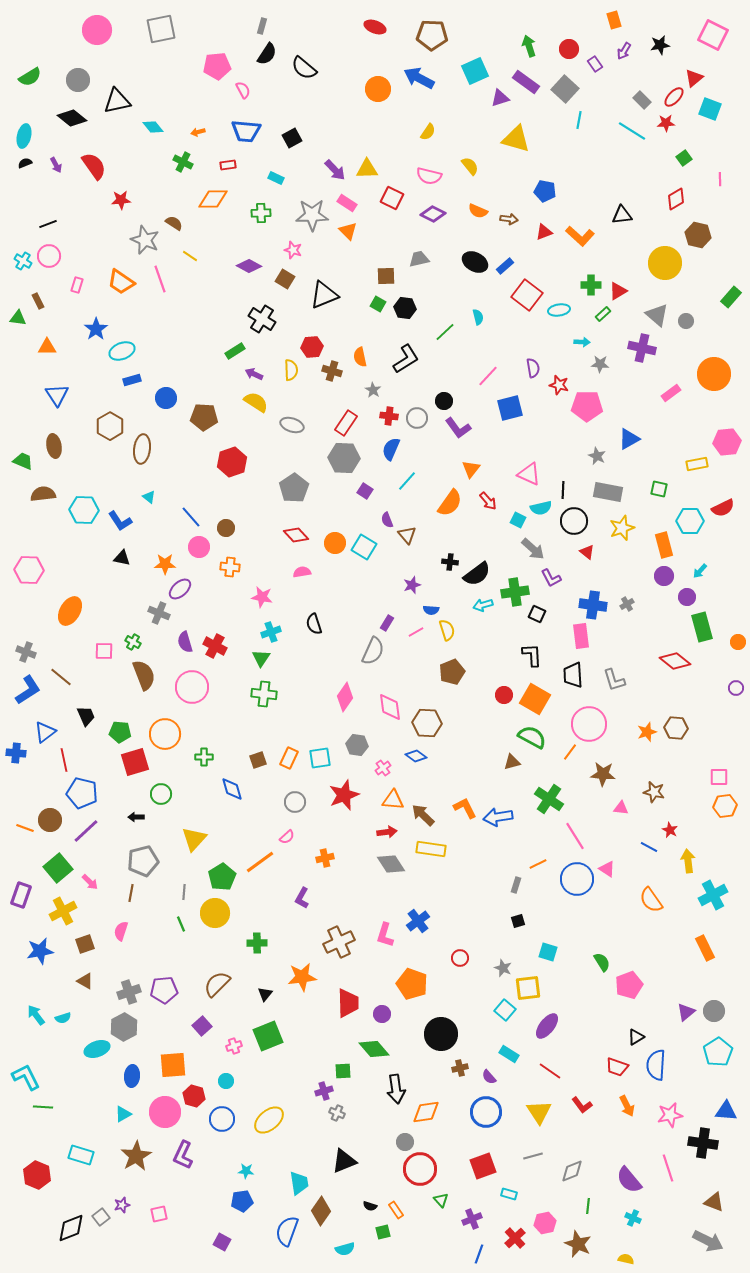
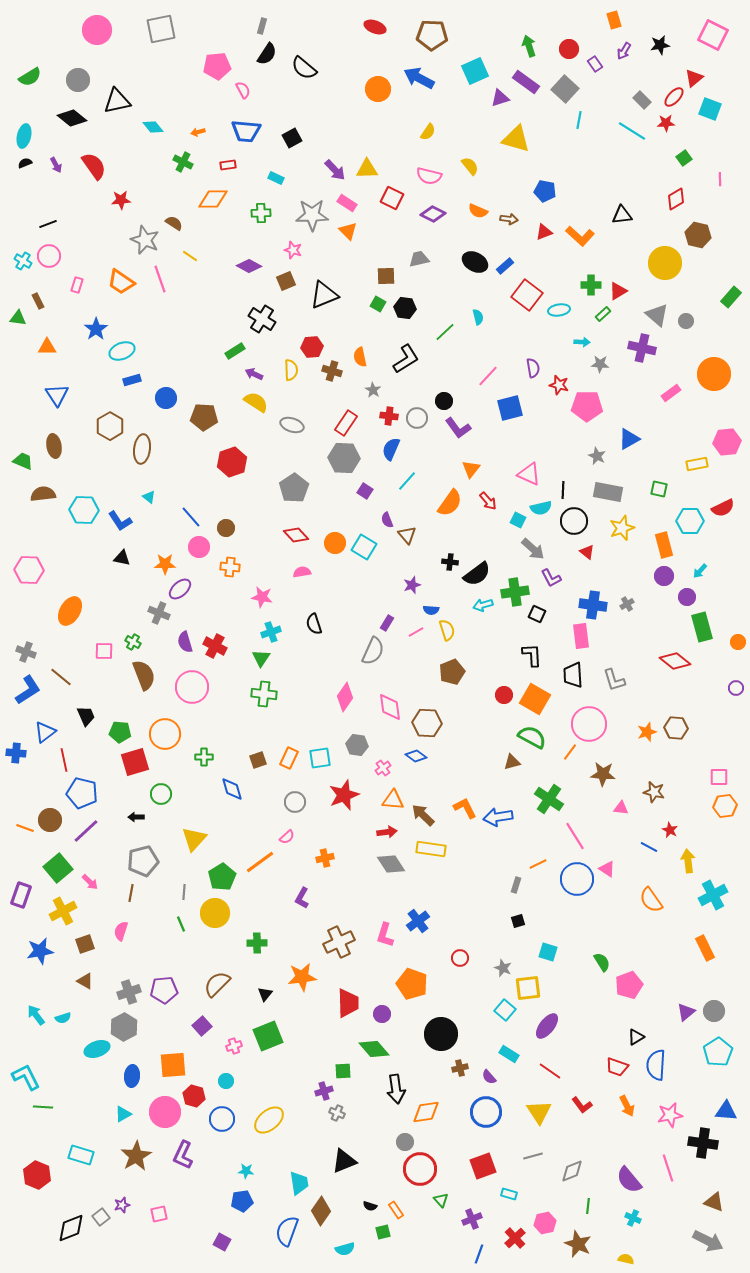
brown square at (285, 279): moved 1 px right, 2 px down; rotated 36 degrees clockwise
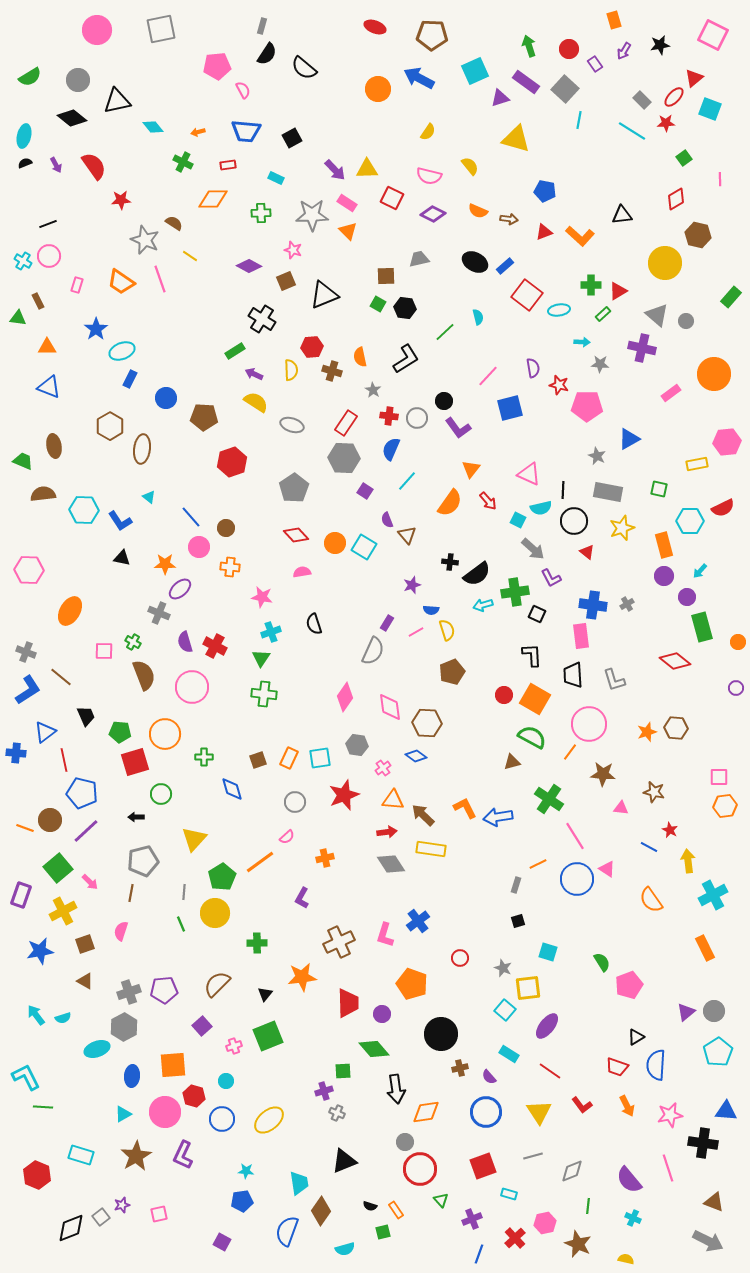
blue rectangle at (132, 380): moved 2 px left, 1 px up; rotated 48 degrees counterclockwise
blue triangle at (57, 395): moved 8 px left, 8 px up; rotated 35 degrees counterclockwise
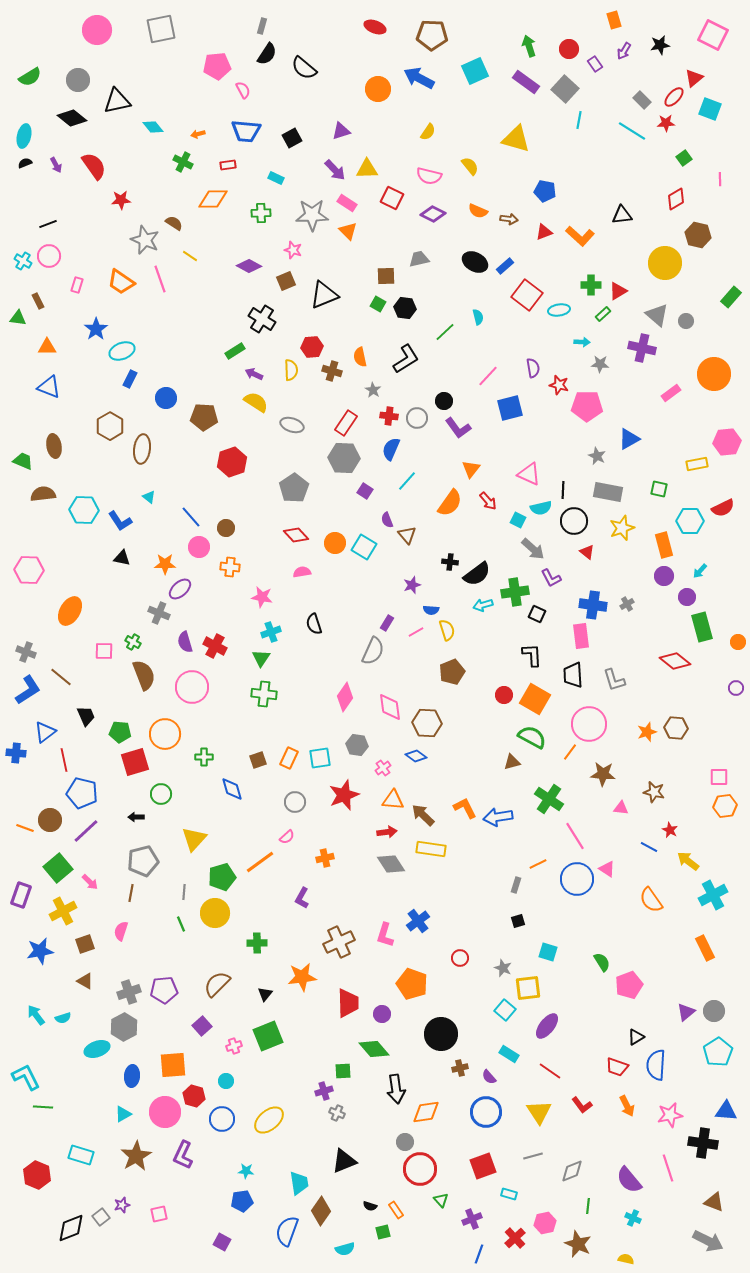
purple triangle at (500, 98): moved 159 px left, 33 px down
orange arrow at (198, 132): moved 2 px down
yellow arrow at (688, 861): rotated 45 degrees counterclockwise
green pentagon at (222, 877): rotated 16 degrees clockwise
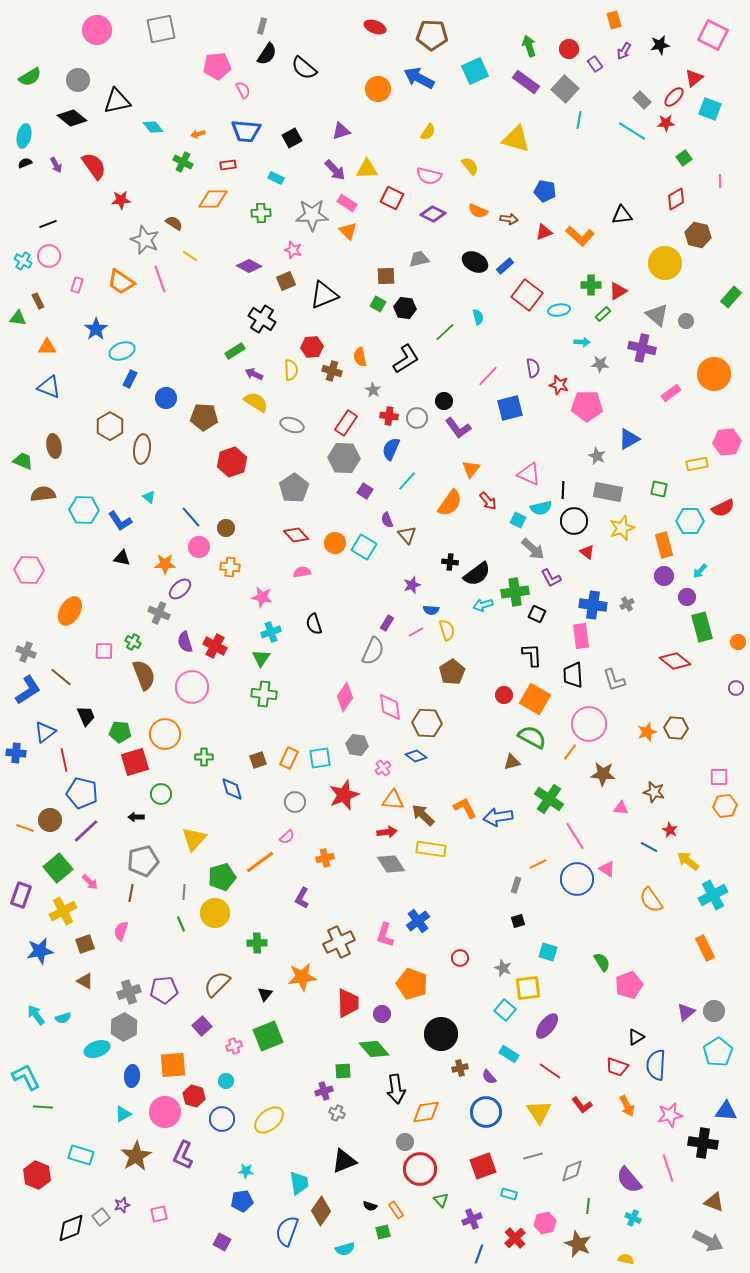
pink line at (720, 179): moved 2 px down
brown pentagon at (452, 672): rotated 10 degrees counterclockwise
